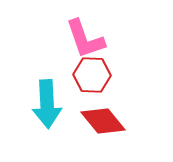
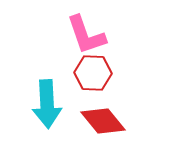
pink L-shape: moved 1 px right, 4 px up
red hexagon: moved 1 px right, 2 px up
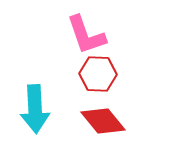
red hexagon: moved 5 px right, 1 px down
cyan arrow: moved 12 px left, 5 px down
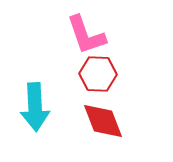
cyan arrow: moved 2 px up
red diamond: rotated 18 degrees clockwise
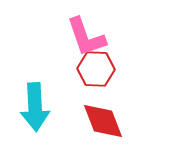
pink L-shape: moved 2 px down
red hexagon: moved 2 px left, 5 px up
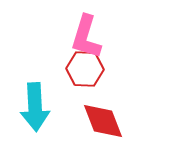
pink L-shape: rotated 36 degrees clockwise
red hexagon: moved 11 px left
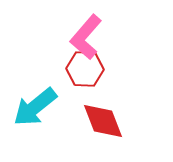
pink L-shape: rotated 24 degrees clockwise
cyan arrow: rotated 54 degrees clockwise
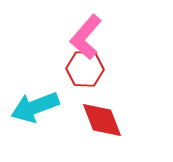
cyan arrow: rotated 18 degrees clockwise
red diamond: moved 1 px left, 1 px up
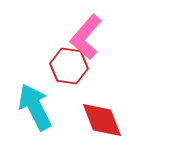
red hexagon: moved 16 px left, 3 px up; rotated 6 degrees clockwise
cyan arrow: rotated 84 degrees clockwise
